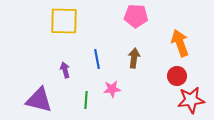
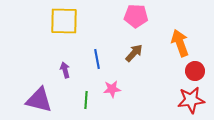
brown arrow: moved 5 px up; rotated 36 degrees clockwise
red circle: moved 18 px right, 5 px up
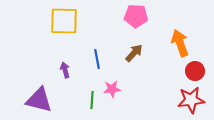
green line: moved 6 px right
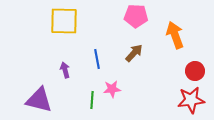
orange arrow: moved 5 px left, 8 px up
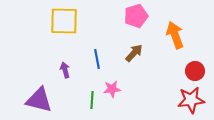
pink pentagon: rotated 20 degrees counterclockwise
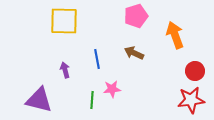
brown arrow: rotated 108 degrees counterclockwise
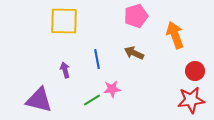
green line: rotated 54 degrees clockwise
